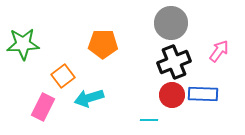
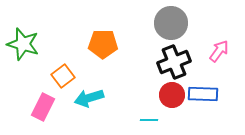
green star: rotated 20 degrees clockwise
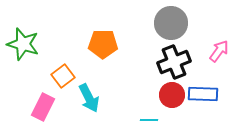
cyan arrow: rotated 100 degrees counterclockwise
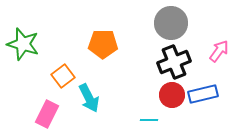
blue rectangle: rotated 16 degrees counterclockwise
pink rectangle: moved 4 px right, 7 px down
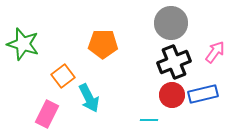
pink arrow: moved 4 px left, 1 px down
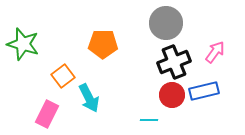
gray circle: moved 5 px left
blue rectangle: moved 1 px right, 3 px up
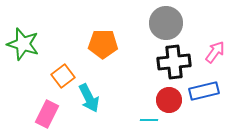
black cross: rotated 16 degrees clockwise
red circle: moved 3 px left, 5 px down
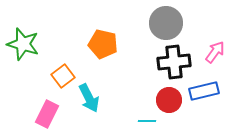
orange pentagon: rotated 12 degrees clockwise
cyan line: moved 2 px left, 1 px down
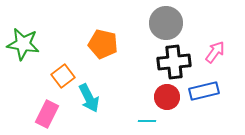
green star: rotated 8 degrees counterclockwise
red circle: moved 2 px left, 3 px up
